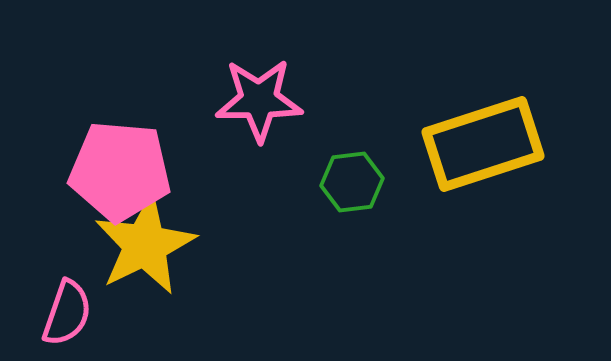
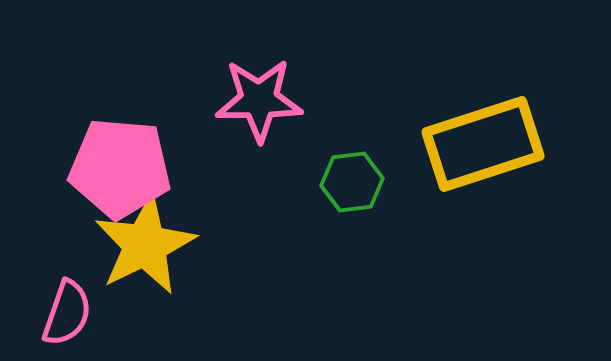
pink pentagon: moved 3 px up
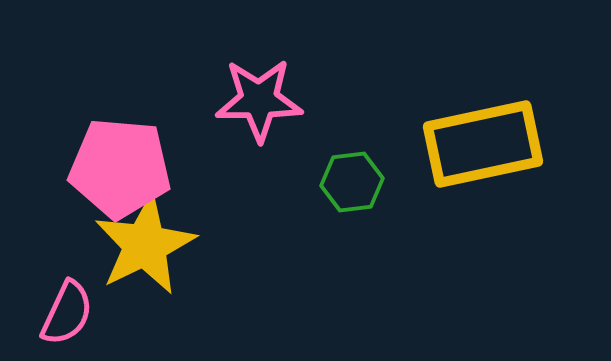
yellow rectangle: rotated 6 degrees clockwise
pink semicircle: rotated 6 degrees clockwise
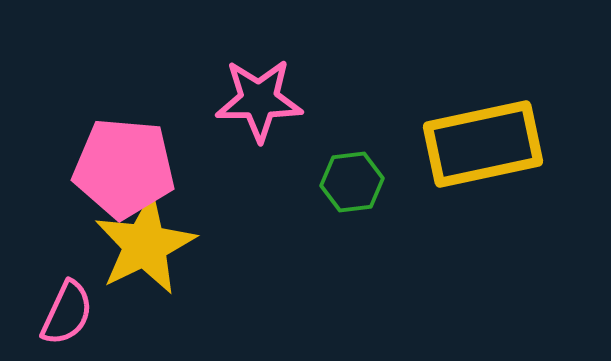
pink pentagon: moved 4 px right
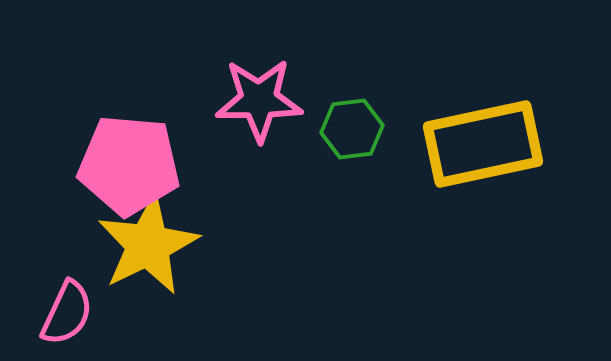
pink pentagon: moved 5 px right, 3 px up
green hexagon: moved 53 px up
yellow star: moved 3 px right
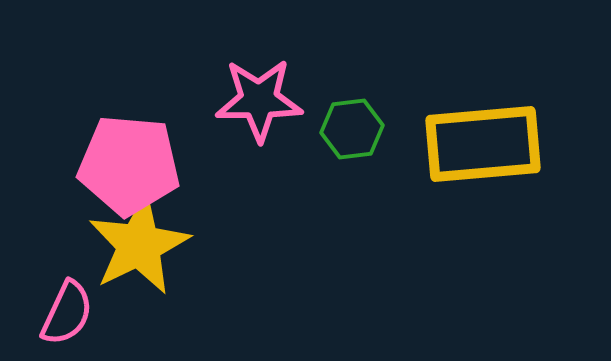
yellow rectangle: rotated 7 degrees clockwise
yellow star: moved 9 px left
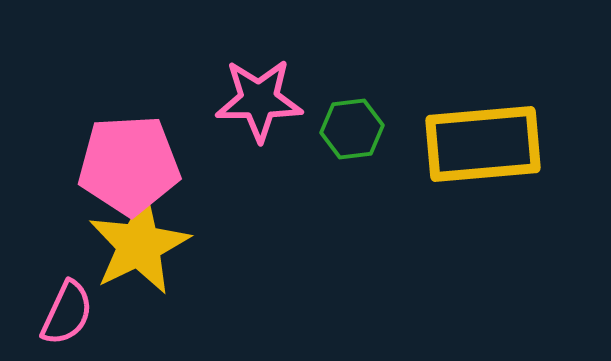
pink pentagon: rotated 8 degrees counterclockwise
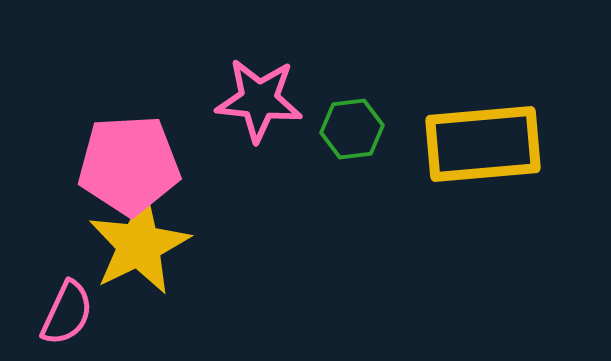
pink star: rotated 6 degrees clockwise
